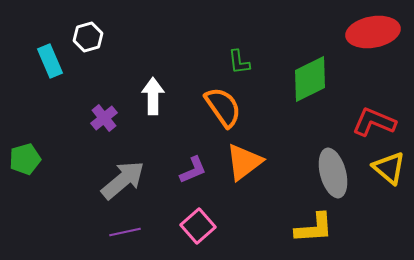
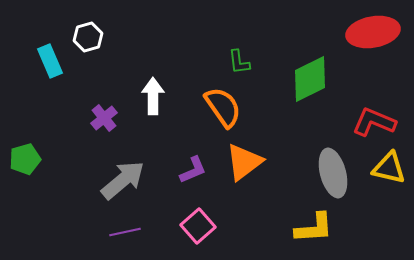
yellow triangle: rotated 27 degrees counterclockwise
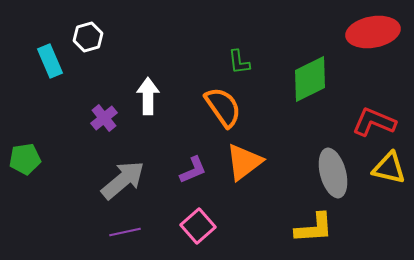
white arrow: moved 5 px left
green pentagon: rotated 8 degrees clockwise
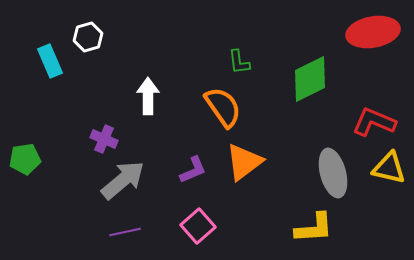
purple cross: moved 21 px down; rotated 28 degrees counterclockwise
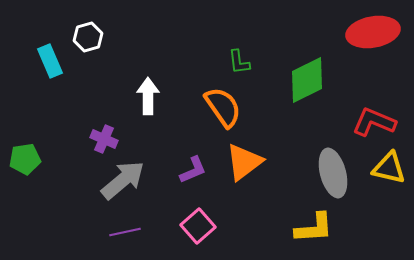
green diamond: moved 3 px left, 1 px down
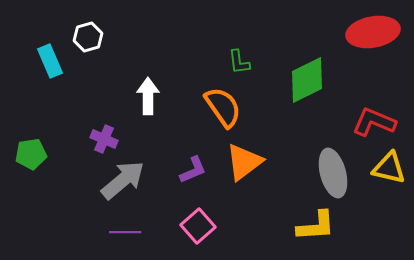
green pentagon: moved 6 px right, 5 px up
yellow L-shape: moved 2 px right, 2 px up
purple line: rotated 12 degrees clockwise
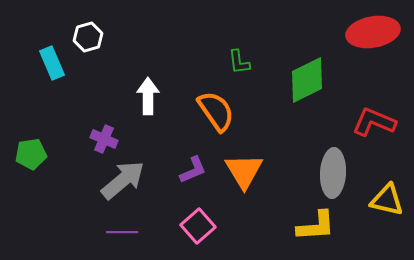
cyan rectangle: moved 2 px right, 2 px down
orange semicircle: moved 7 px left, 4 px down
orange triangle: moved 9 px down; rotated 24 degrees counterclockwise
yellow triangle: moved 2 px left, 32 px down
gray ellipse: rotated 18 degrees clockwise
purple line: moved 3 px left
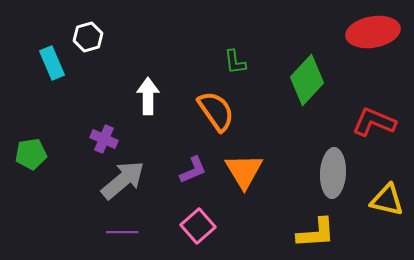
green L-shape: moved 4 px left
green diamond: rotated 21 degrees counterclockwise
yellow L-shape: moved 7 px down
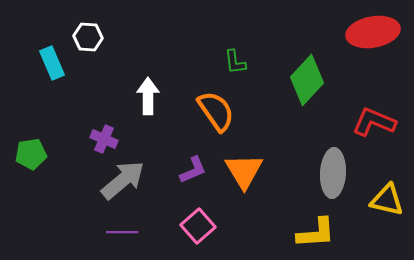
white hexagon: rotated 20 degrees clockwise
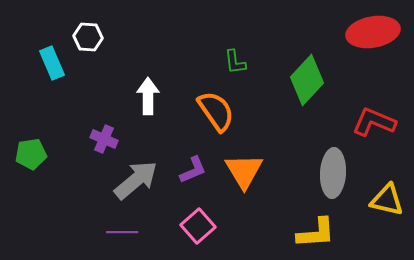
gray arrow: moved 13 px right
